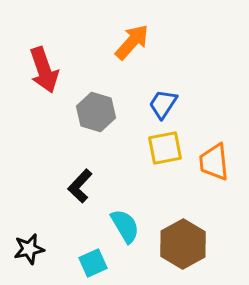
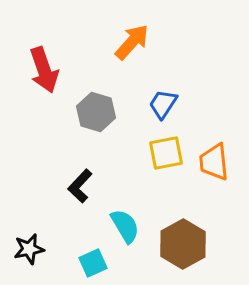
yellow square: moved 1 px right, 5 px down
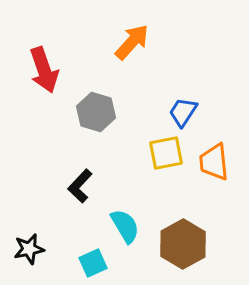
blue trapezoid: moved 20 px right, 8 px down
